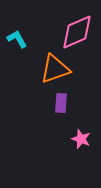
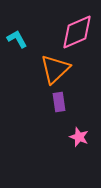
orange triangle: rotated 24 degrees counterclockwise
purple rectangle: moved 2 px left, 1 px up; rotated 12 degrees counterclockwise
pink star: moved 2 px left, 2 px up
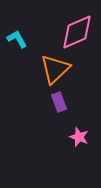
purple rectangle: rotated 12 degrees counterclockwise
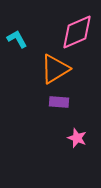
orange triangle: rotated 12 degrees clockwise
purple rectangle: rotated 66 degrees counterclockwise
pink star: moved 2 px left, 1 px down
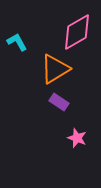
pink diamond: rotated 6 degrees counterclockwise
cyan L-shape: moved 3 px down
purple rectangle: rotated 30 degrees clockwise
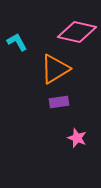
pink diamond: rotated 42 degrees clockwise
purple rectangle: rotated 42 degrees counterclockwise
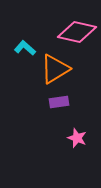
cyan L-shape: moved 8 px right, 6 px down; rotated 20 degrees counterclockwise
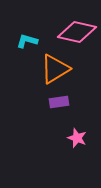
cyan L-shape: moved 2 px right, 7 px up; rotated 25 degrees counterclockwise
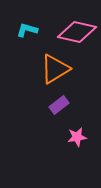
cyan L-shape: moved 11 px up
purple rectangle: moved 3 px down; rotated 30 degrees counterclockwise
pink star: moved 1 px up; rotated 30 degrees counterclockwise
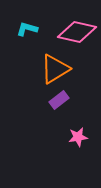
cyan L-shape: moved 1 px up
purple rectangle: moved 5 px up
pink star: moved 1 px right
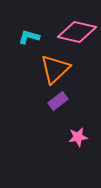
cyan L-shape: moved 2 px right, 8 px down
orange triangle: rotated 12 degrees counterclockwise
purple rectangle: moved 1 px left, 1 px down
